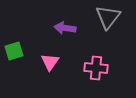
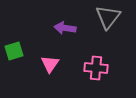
pink triangle: moved 2 px down
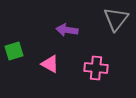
gray triangle: moved 8 px right, 2 px down
purple arrow: moved 2 px right, 2 px down
pink triangle: rotated 36 degrees counterclockwise
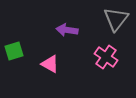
pink cross: moved 10 px right, 11 px up; rotated 30 degrees clockwise
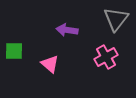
green square: rotated 18 degrees clockwise
pink cross: rotated 25 degrees clockwise
pink triangle: rotated 12 degrees clockwise
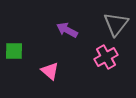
gray triangle: moved 5 px down
purple arrow: rotated 20 degrees clockwise
pink triangle: moved 7 px down
